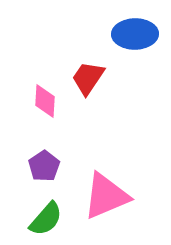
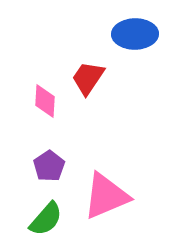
purple pentagon: moved 5 px right
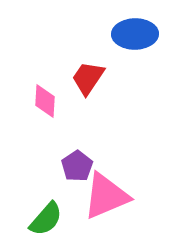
purple pentagon: moved 28 px right
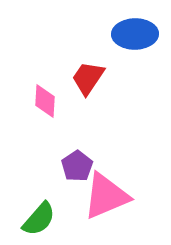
green semicircle: moved 7 px left
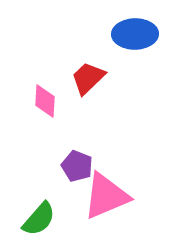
red trapezoid: rotated 12 degrees clockwise
purple pentagon: rotated 16 degrees counterclockwise
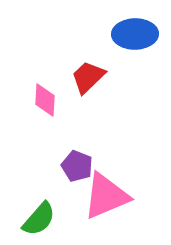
red trapezoid: moved 1 px up
pink diamond: moved 1 px up
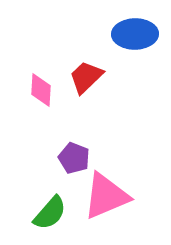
red trapezoid: moved 2 px left
pink diamond: moved 4 px left, 10 px up
purple pentagon: moved 3 px left, 8 px up
green semicircle: moved 11 px right, 6 px up
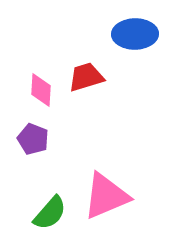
red trapezoid: rotated 27 degrees clockwise
purple pentagon: moved 41 px left, 19 px up
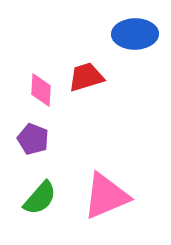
green semicircle: moved 10 px left, 15 px up
